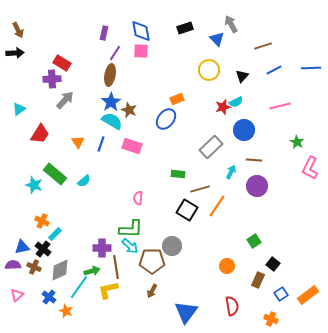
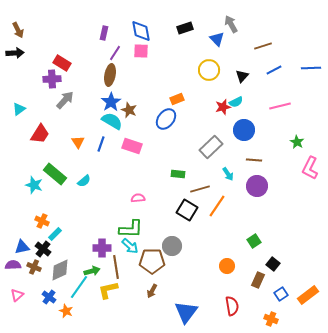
cyan arrow at (231, 172): moved 3 px left, 2 px down; rotated 120 degrees clockwise
pink semicircle at (138, 198): rotated 80 degrees clockwise
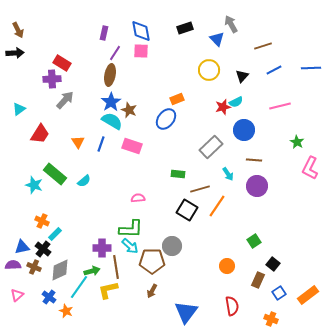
blue square at (281, 294): moved 2 px left, 1 px up
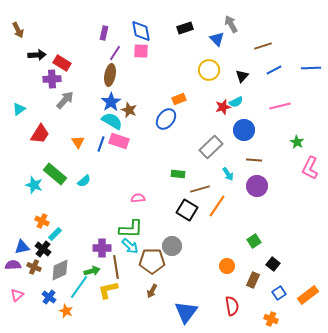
black arrow at (15, 53): moved 22 px right, 2 px down
orange rectangle at (177, 99): moved 2 px right
pink rectangle at (132, 146): moved 13 px left, 5 px up
brown rectangle at (258, 280): moved 5 px left
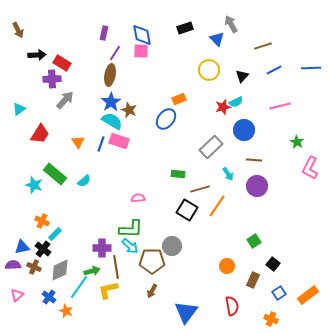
blue diamond at (141, 31): moved 1 px right, 4 px down
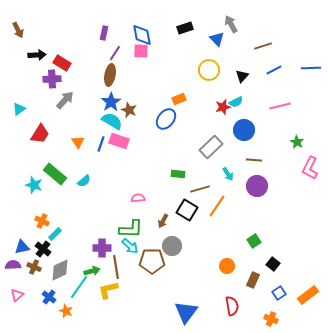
brown arrow at (152, 291): moved 11 px right, 70 px up
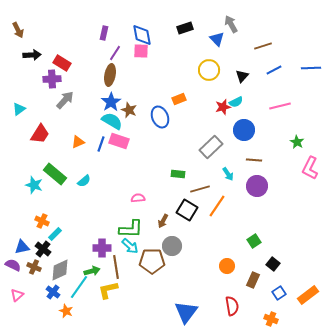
black arrow at (37, 55): moved 5 px left
blue ellipse at (166, 119): moved 6 px left, 2 px up; rotated 60 degrees counterclockwise
orange triangle at (78, 142): rotated 40 degrees clockwise
purple semicircle at (13, 265): rotated 28 degrees clockwise
blue cross at (49, 297): moved 4 px right, 5 px up
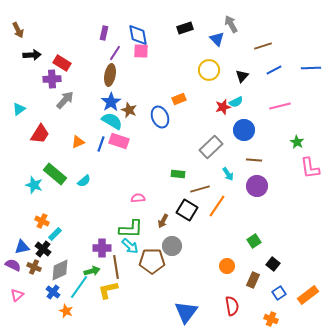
blue diamond at (142, 35): moved 4 px left
pink L-shape at (310, 168): rotated 35 degrees counterclockwise
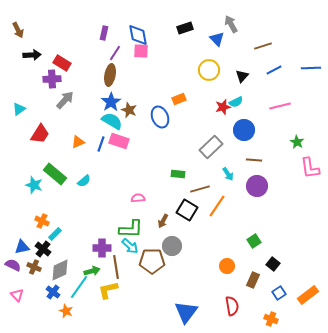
pink triangle at (17, 295): rotated 32 degrees counterclockwise
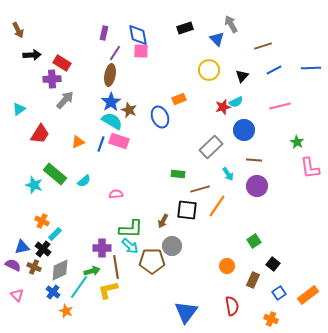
pink semicircle at (138, 198): moved 22 px left, 4 px up
black square at (187, 210): rotated 25 degrees counterclockwise
